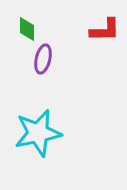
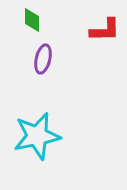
green diamond: moved 5 px right, 9 px up
cyan star: moved 1 px left, 3 px down
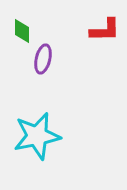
green diamond: moved 10 px left, 11 px down
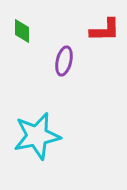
purple ellipse: moved 21 px right, 2 px down
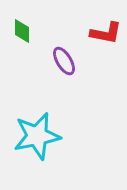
red L-shape: moved 1 px right, 3 px down; rotated 12 degrees clockwise
purple ellipse: rotated 44 degrees counterclockwise
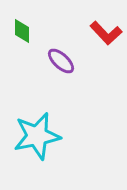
red L-shape: rotated 36 degrees clockwise
purple ellipse: moved 3 px left; rotated 16 degrees counterclockwise
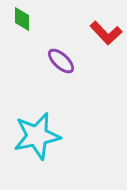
green diamond: moved 12 px up
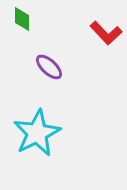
purple ellipse: moved 12 px left, 6 px down
cyan star: moved 3 px up; rotated 15 degrees counterclockwise
